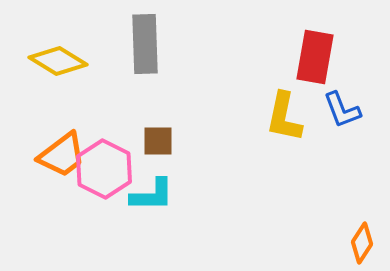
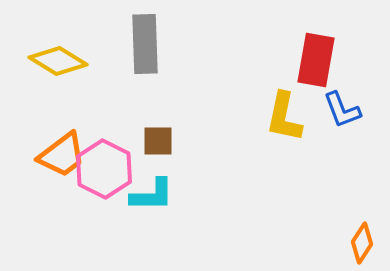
red rectangle: moved 1 px right, 3 px down
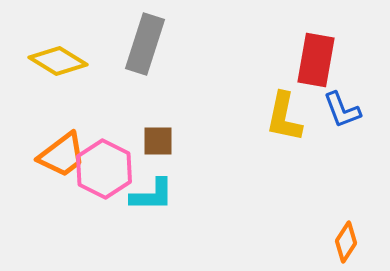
gray rectangle: rotated 20 degrees clockwise
orange diamond: moved 16 px left, 1 px up
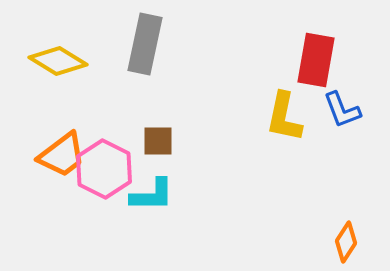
gray rectangle: rotated 6 degrees counterclockwise
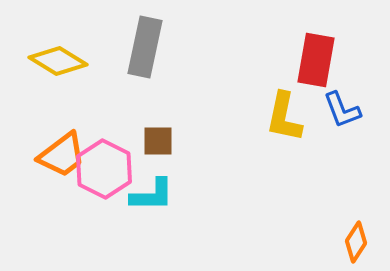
gray rectangle: moved 3 px down
orange diamond: moved 10 px right
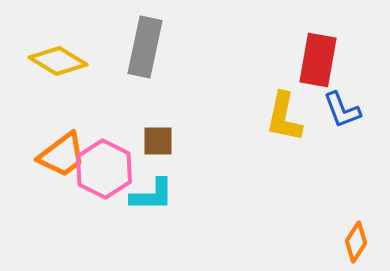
red rectangle: moved 2 px right
